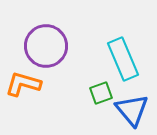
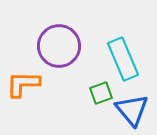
purple circle: moved 13 px right
orange L-shape: rotated 15 degrees counterclockwise
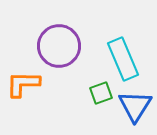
blue triangle: moved 3 px right, 4 px up; rotated 12 degrees clockwise
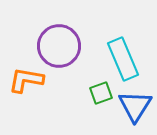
orange L-shape: moved 3 px right, 4 px up; rotated 9 degrees clockwise
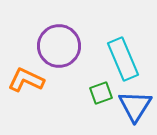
orange L-shape: rotated 15 degrees clockwise
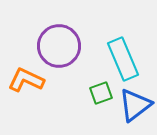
blue triangle: moved 1 px up; rotated 21 degrees clockwise
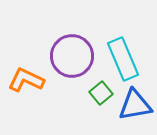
purple circle: moved 13 px right, 10 px down
green square: rotated 20 degrees counterclockwise
blue triangle: rotated 27 degrees clockwise
